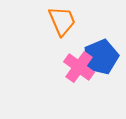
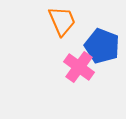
blue pentagon: moved 1 px right, 11 px up; rotated 28 degrees counterclockwise
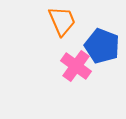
pink cross: moved 3 px left, 1 px up
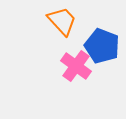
orange trapezoid: rotated 20 degrees counterclockwise
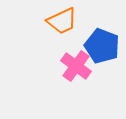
orange trapezoid: rotated 108 degrees clockwise
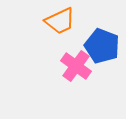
orange trapezoid: moved 2 px left
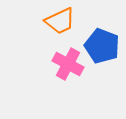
pink cross: moved 8 px left, 2 px up; rotated 8 degrees counterclockwise
